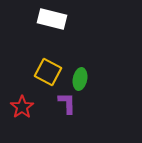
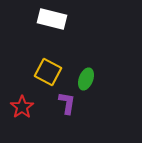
green ellipse: moved 6 px right; rotated 10 degrees clockwise
purple L-shape: rotated 10 degrees clockwise
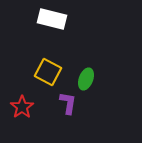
purple L-shape: moved 1 px right
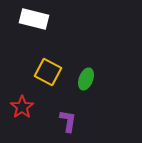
white rectangle: moved 18 px left
purple L-shape: moved 18 px down
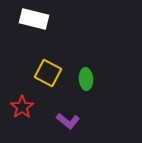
yellow square: moved 1 px down
green ellipse: rotated 25 degrees counterclockwise
purple L-shape: rotated 120 degrees clockwise
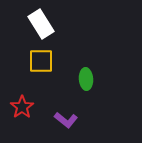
white rectangle: moved 7 px right, 5 px down; rotated 44 degrees clockwise
yellow square: moved 7 px left, 12 px up; rotated 28 degrees counterclockwise
purple L-shape: moved 2 px left, 1 px up
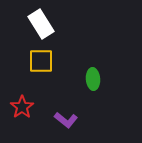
green ellipse: moved 7 px right
